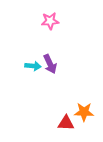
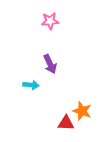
cyan arrow: moved 2 px left, 19 px down
orange star: moved 2 px left, 1 px up; rotated 18 degrees clockwise
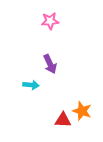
red triangle: moved 3 px left, 3 px up
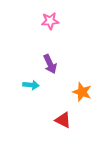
orange star: moved 19 px up
red triangle: rotated 24 degrees clockwise
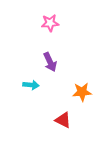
pink star: moved 2 px down
purple arrow: moved 2 px up
orange star: rotated 24 degrees counterclockwise
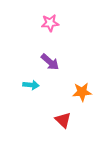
purple arrow: rotated 24 degrees counterclockwise
red triangle: rotated 18 degrees clockwise
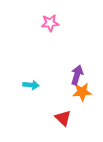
purple arrow: moved 27 px right, 13 px down; rotated 114 degrees counterclockwise
red triangle: moved 2 px up
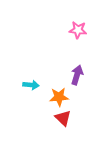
pink star: moved 28 px right, 7 px down; rotated 12 degrees clockwise
orange star: moved 23 px left, 5 px down
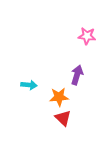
pink star: moved 9 px right, 6 px down
cyan arrow: moved 2 px left
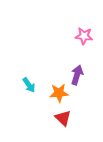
pink star: moved 3 px left
cyan arrow: rotated 49 degrees clockwise
orange star: moved 4 px up
